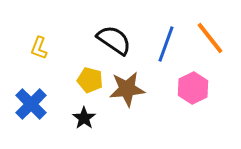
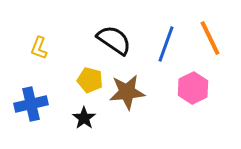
orange line: rotated 12 degrees clockwise
brown star: moved 3 px down
blue cross: rotated 32 degrees clockwise
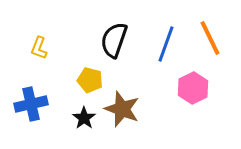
black semicircle: rotated 105 degrees counterclockwise
brown star: moved 5 px left, 17 px down; rotated 27 degrees clockwise
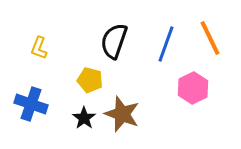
black semicircle: moved 1 px down
blue cross: rotated 32 degrees clockwise
brown star: moved 5 px down
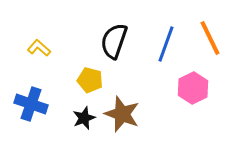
yellow L-shape: rotated 110 degrees clockwise
black star: rotated 15 degrees clockwise
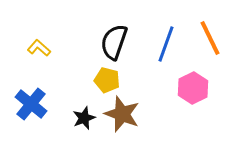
black semicircle: moved 1 px down
yellow pentagon: moved 17 px right
blue cross: rotated 20 degrees clockwise
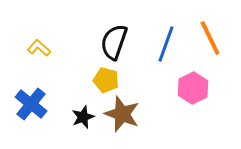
yellow pentagon: moved 1 px left
black star: moved 1 px left, 1 px up
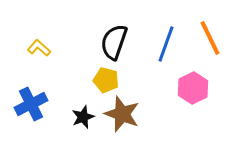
blue cross: rotated 24 degrees clockwise
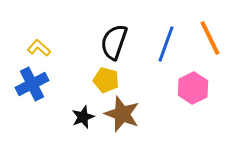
blue cross: moved 1 px right, 20 px up
